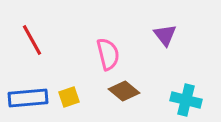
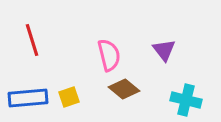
purple triangle: moved 1 px left, 15 px down
red line: rotated 12 degrees clockwise
pink semicircle: moved 1 px right, 1 px down
brown diamond: moved 2 px up
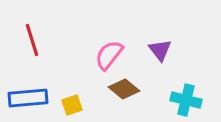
purple triangle: moved 4 px left
pink semicircle: rotated 128 degrees counterclockwise
yellow square: moved 3 px right, 8 px down
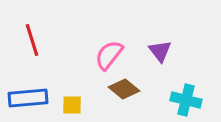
purple triangle: moved 1 px down
yellow square: rotated 20 degrees clockwise
